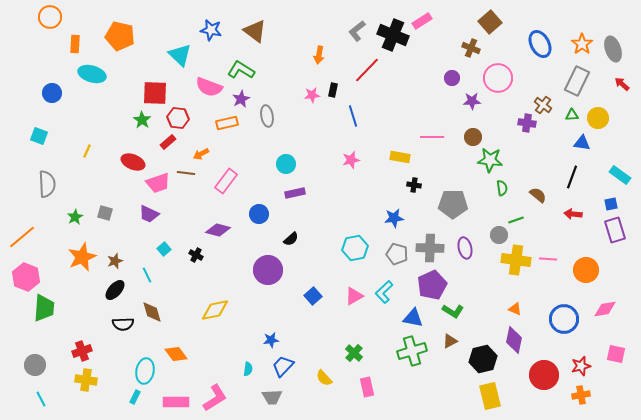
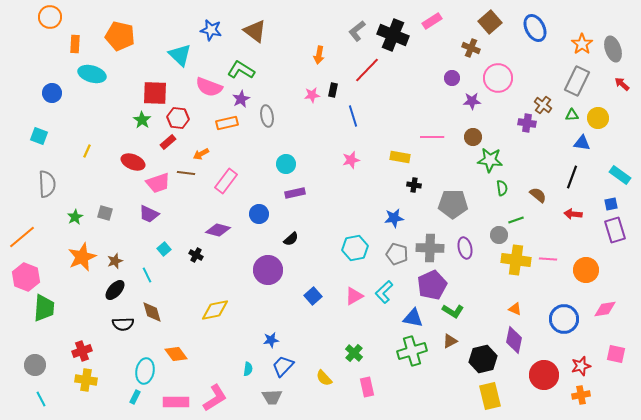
pink rectangle at (422, 21): moved 10 px right
blue ellipse at (540, 44): moved 5 px left, 16 px up
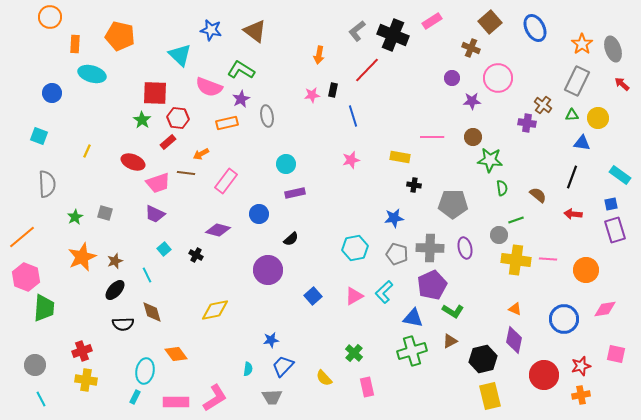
purple trapezoid at (149, 214): moved 6 px right
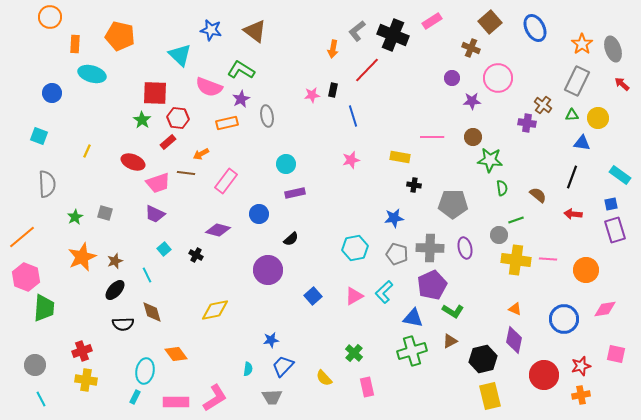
orange arrow at (319, 55): moved 14 px right, 6 px up
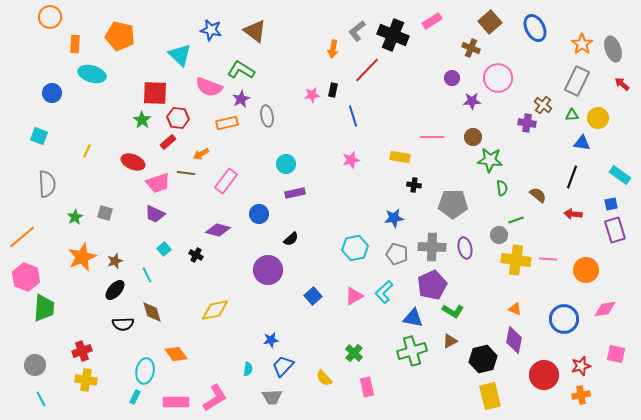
gray cross at (430, 248): moved 2 px right, 1 px up
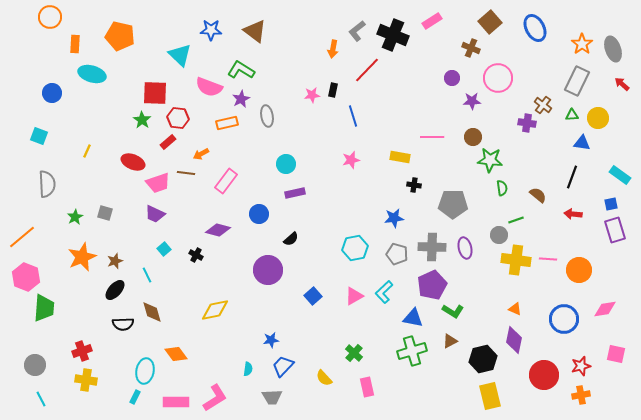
blue star at (211, 30): rotated 10 degrees counterclockwise
orange circle at (586, 270): moved 7 px left
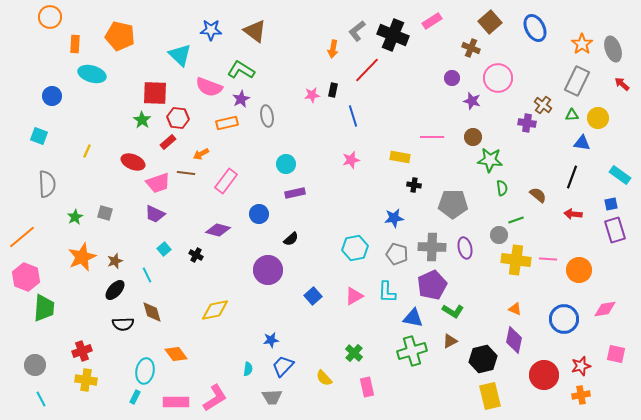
blue circle at (52, 93): moved 3 px down
purple star at (472, 101): rotated 18 degrees clockwise
cyan L-shape at (384, 292): moved 3 px right; rotated 45 degrees counterclockwise
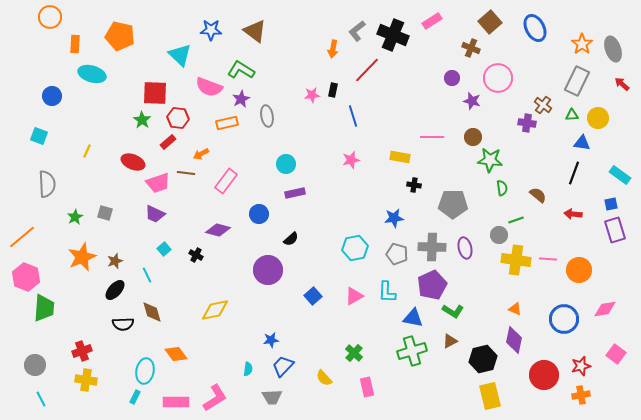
black line at (572, 177): moved 2 px right, 4 px up
pink square at (616, 354): rotated 24 degrees clockwise
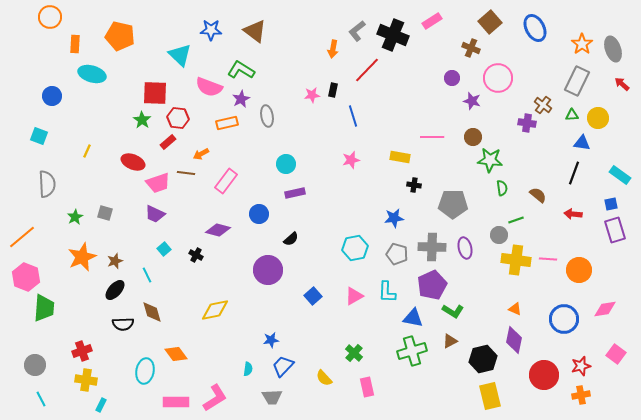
cyan rectangle at (135, 397): moved 34 px left, 8 px down
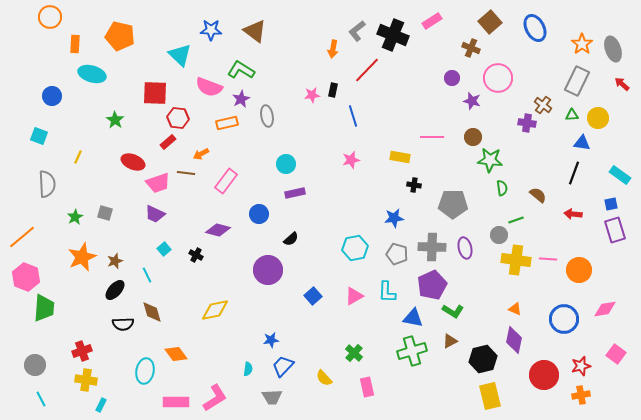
green star at (142, 120): moved 27 px left
yellow line at (87, 151): moved 9 px left, 6 px down
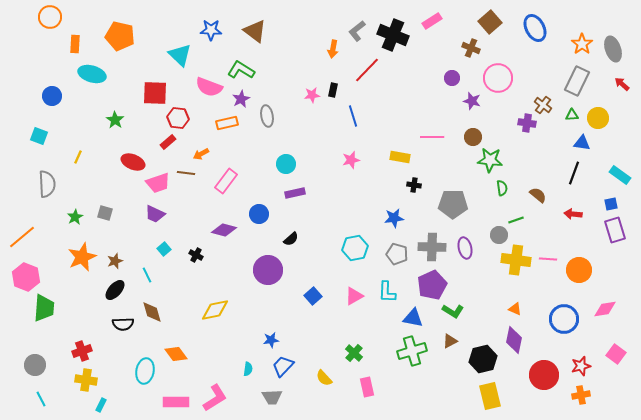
purple diamond at (218, 230): moved 6 px right
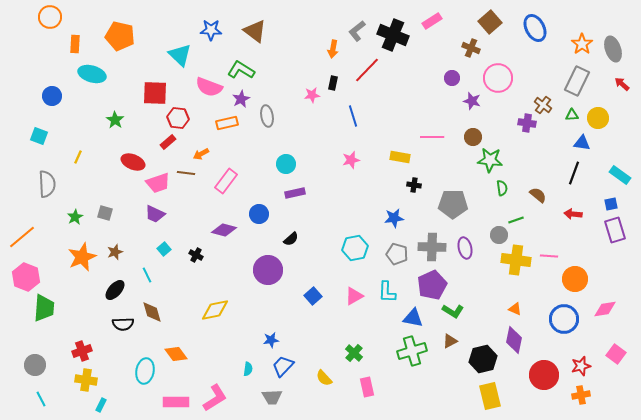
black rectangle at (333, 90): moved 7 px up
pink line at (548, 259): moved 1 px right, 3 px up
brown star at (115, 261): moved 9 px up
orange circle at (579, 270): moved 4 px left, 9 px down
